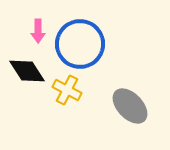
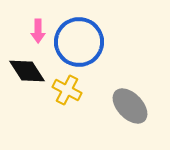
blue circle: moved 1 px left, 2 px up
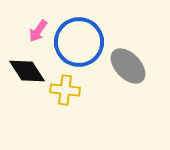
pink arrow: rotated 35 degrees clockwise
yellow cross: moved 2 px left; rotated 20 degrees counterclockwise
gray ellipse: moved 2 px left, 40 px up
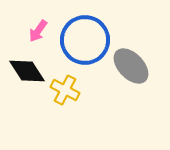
blue circle: moved 6 px right, 2 px up
gray ellipse: moved 3 px right
yellow cross: rotated 20 degrees clockwise
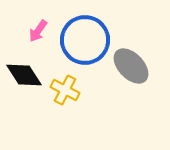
black diamond: moved 3 px left, 4 px down
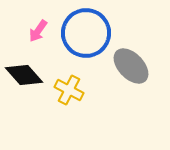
blue circle: moved 1 px right, 7 px up
black diamond: rotated 9 degrees counterclockwise
yellow cross: moved 4 px right
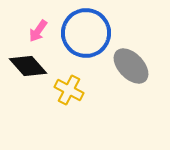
black diamond: moved 4 px right, 9 px up
